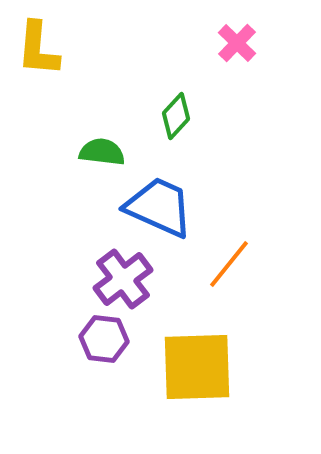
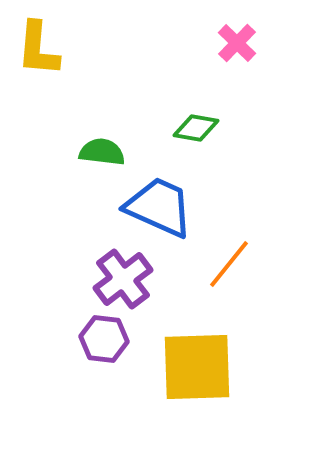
green diamond: moved 20 px right, 12 px down; rotated 57 degrees clockwise
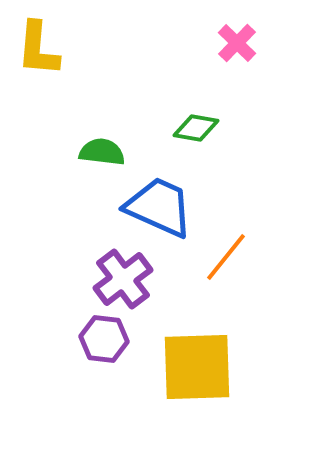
orange line: moved 3 px left, 7 px up
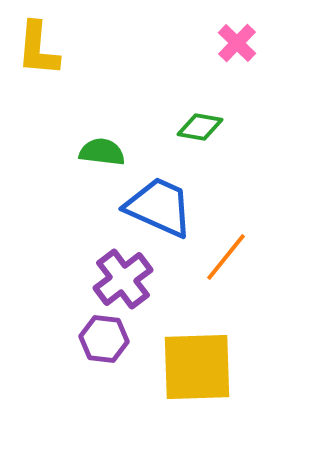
green diamond: moved 4 px right, 1 px up
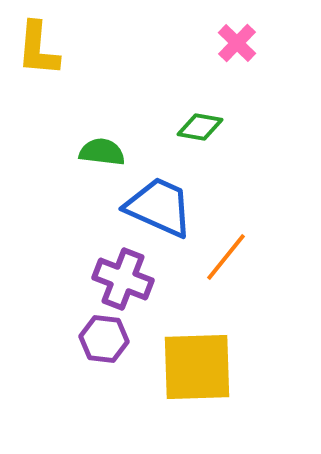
purple cross: rotated 32 degrees counterclockwise
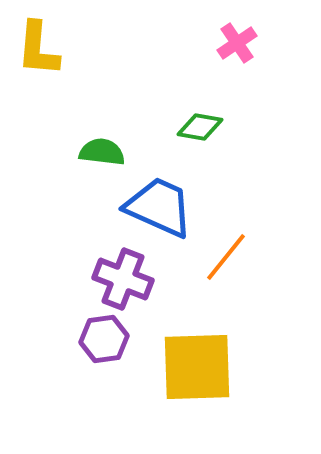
pink cross: rotated 12 degrees clockwise
purple hexagon: rotated 15 degrees counterclockwise
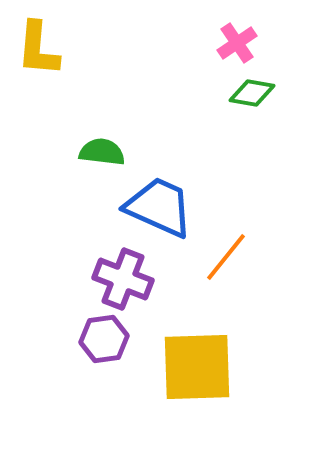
green diamond: moved 52 px right, 34 px up
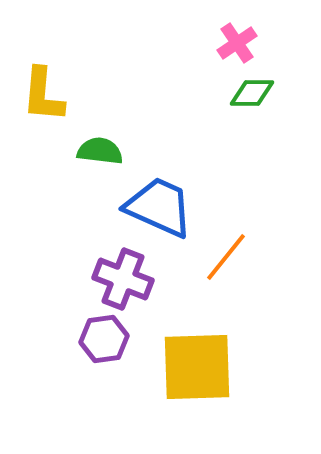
yellow L-shape: moved 5 px right, 46 px down
green diamond: rotated 9 degrees counterclockwise
green semicircle: moved 2 px left, 1 px up
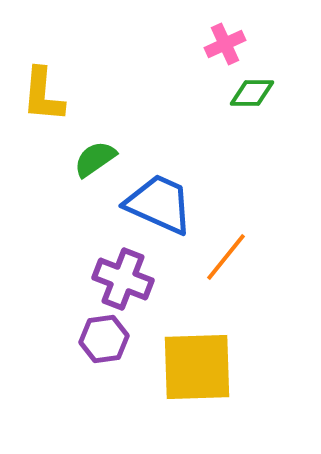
pink cross: moved 12 px left, 1 px down; rotated 9 degrees clockwise
green semicircle: moved 5 px left, 8 px down; rotated 42 degrees counterclockwise
blue trapezoid: moved 3 px up
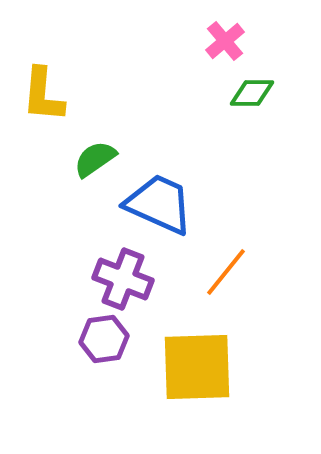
pink cross: moved 3 px up; rotated 15 degrees counterclockwise
orange line: moved 15 px down
